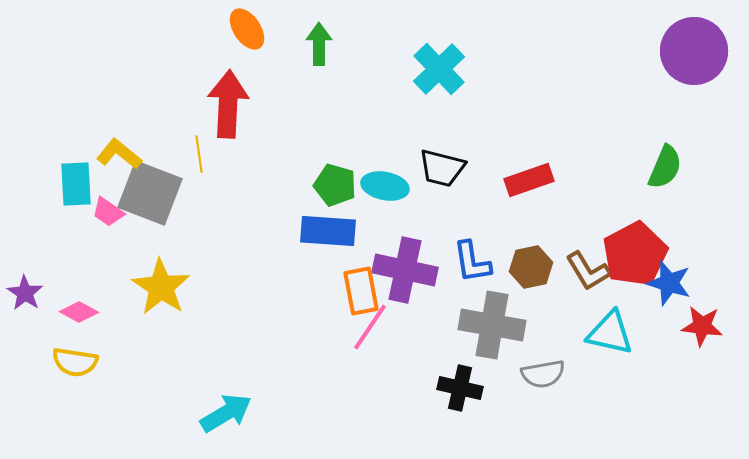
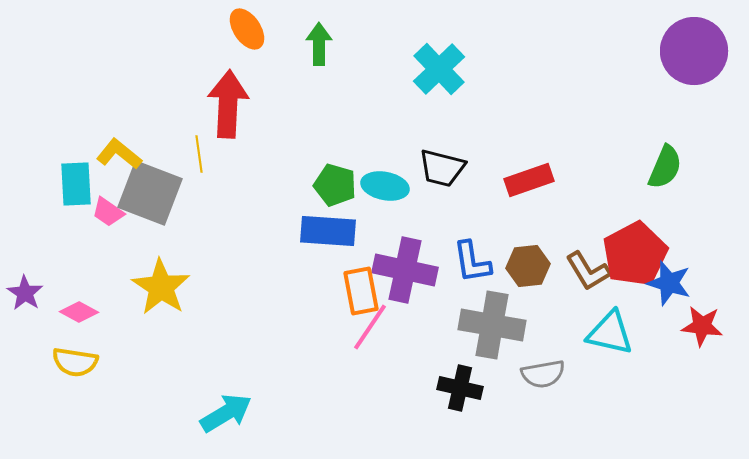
brown hexagon: moved 3 px left, 1 px up; rotated 6 degrees clockwise
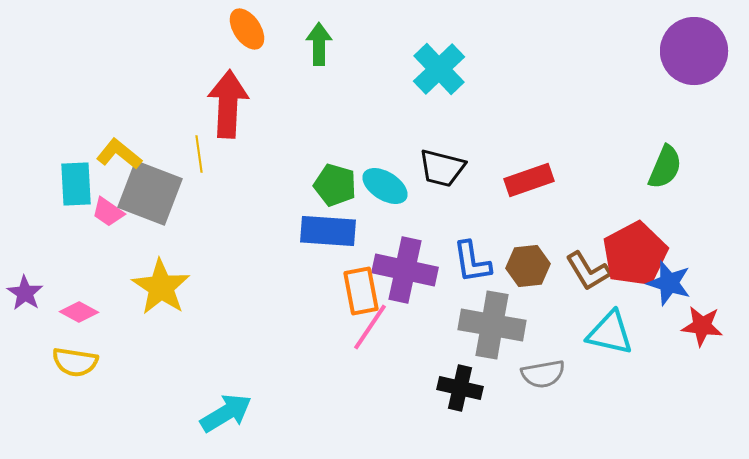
cyan ellipse: rotated 21 degrees clockwise
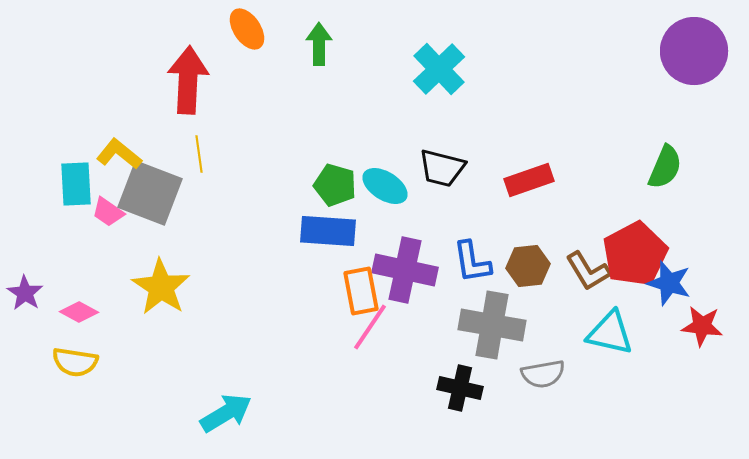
red arrow: moved 40 px left, 24 px up
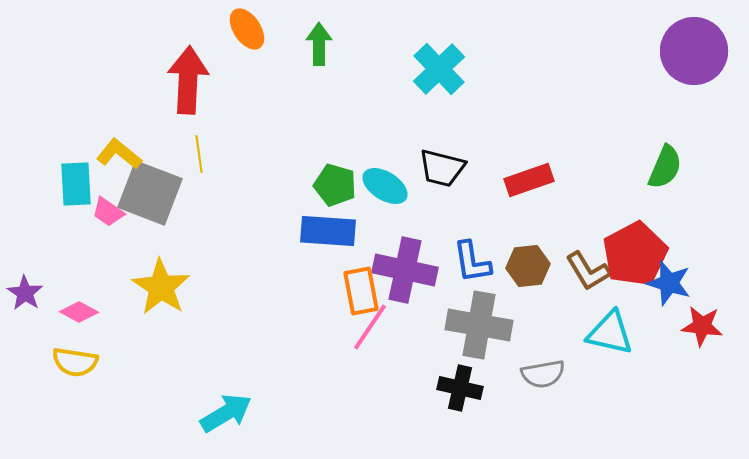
gray cross: moved 13 px left
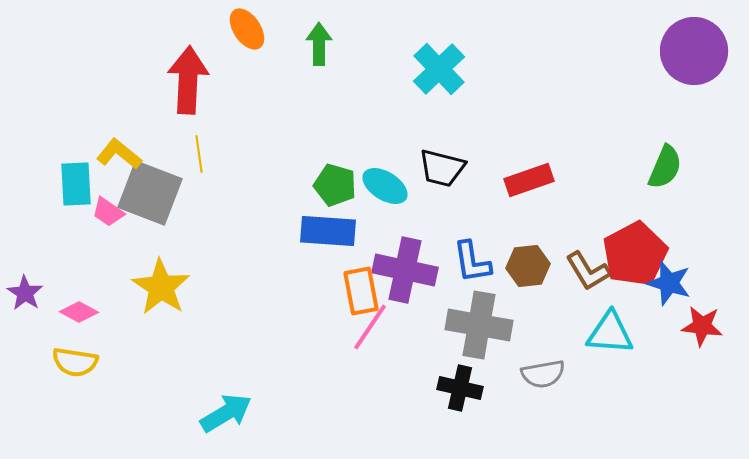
cyan triangle: rotated 9 degrees counterclockwise
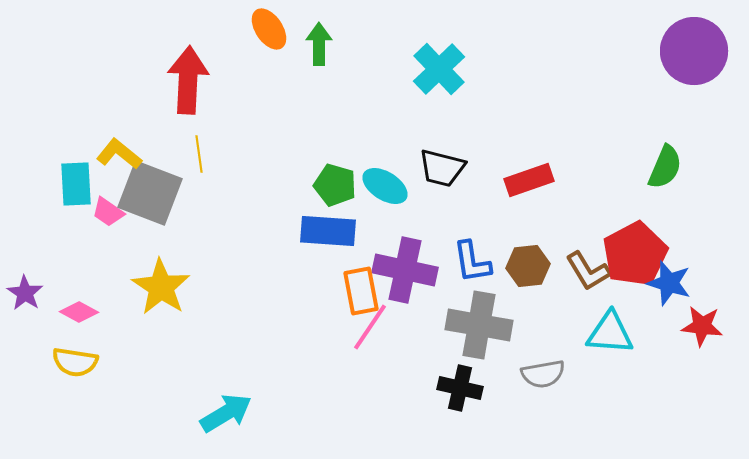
orange ellipse: moved 22 px right
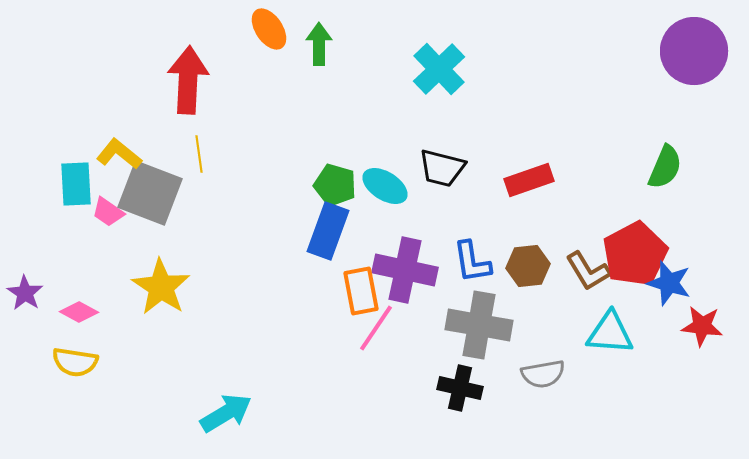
blue rectangle: rotated 74 degrees counterclockwise
pink line: moved 6 px right, 1 px down
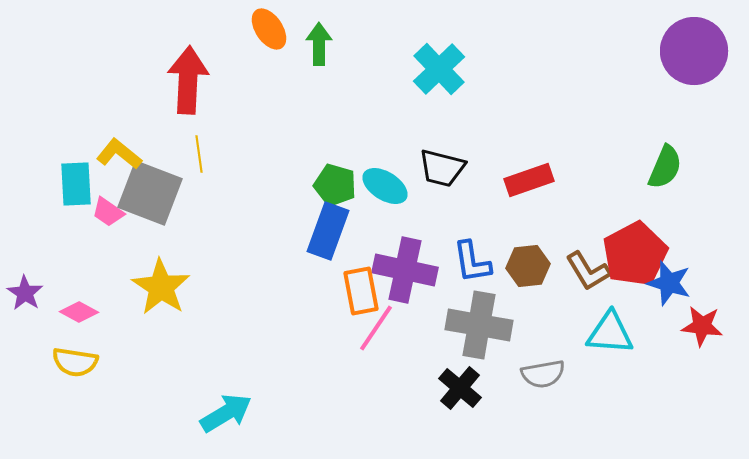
black cross: rotated 27 degrees clockwise
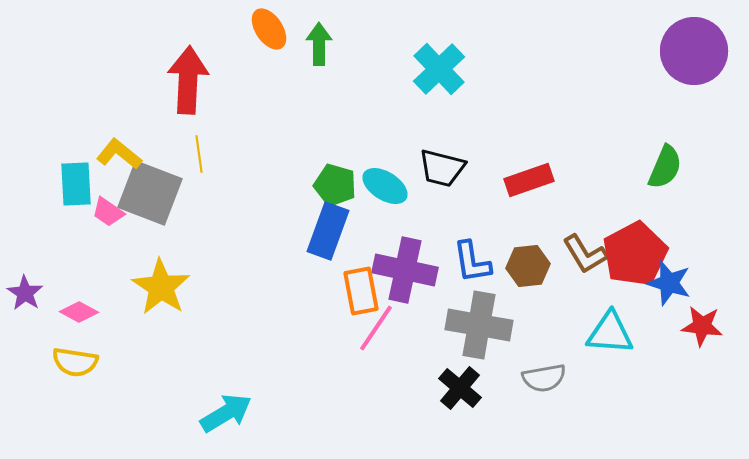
brown L-shape: moved 3 px left, 17 px up
gray semicircle: moved 1 px right, 4 px down
